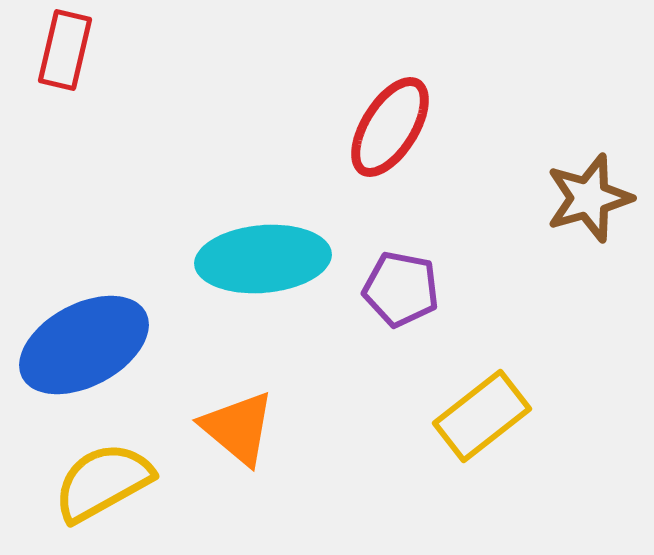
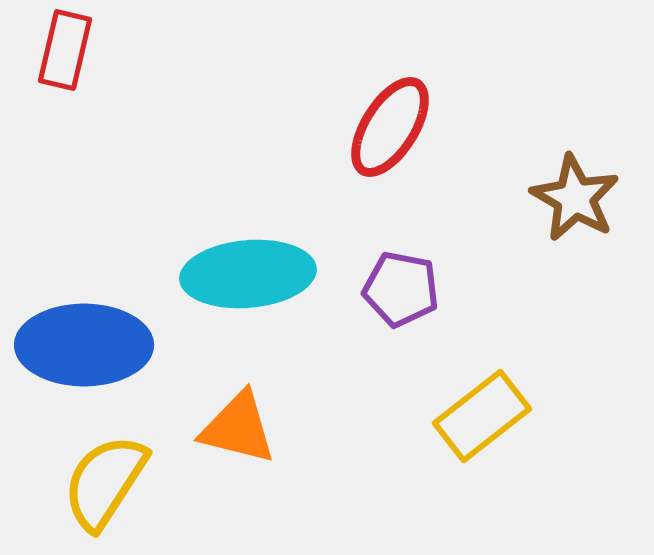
brown star: moved 14 px left; rotated 26 degrees counterclockwise
cyan ellipse: moved 15 px left, 15 px down
blue ellipse: rotated 28 degrees clockwise
orange triangle: rotated 26 degrees counterclockwise
yellow semicircle: moved 2 px right; rotated 28 degrees counterclockwise
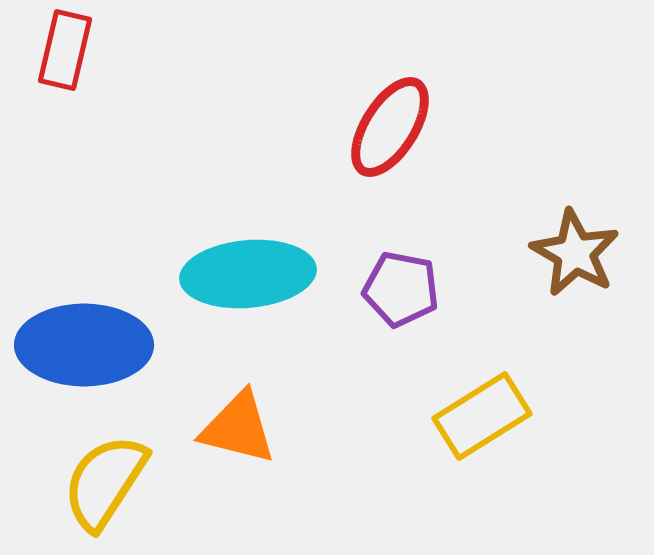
brown star: moved 55 px down
yellow rectangle: rotated 6 degrees clockwise
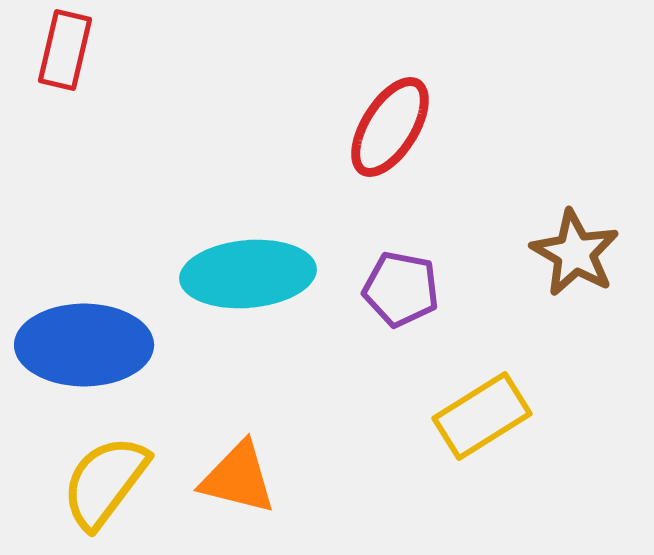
orange triangle: moved 50 px down
yellow semicircle: rotated 4 degrees clockwise
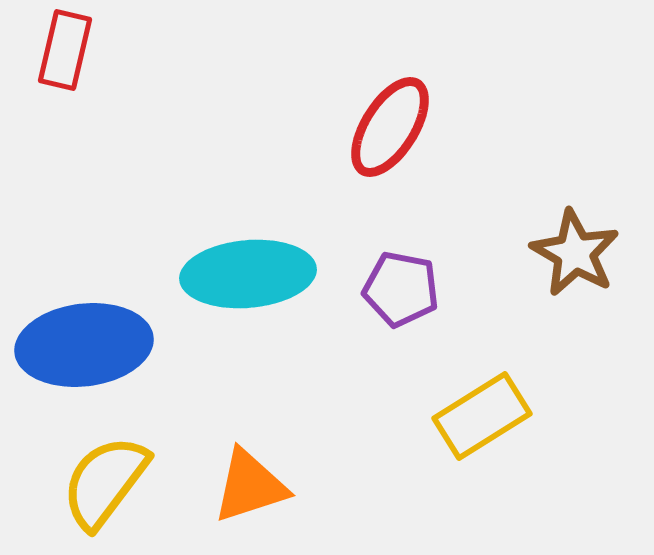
blue ellipse: rotated 7 degrees counterclockwise
orange triangle: moved 12 px right, 8 px down; rotated 32 degrees counterclockwise
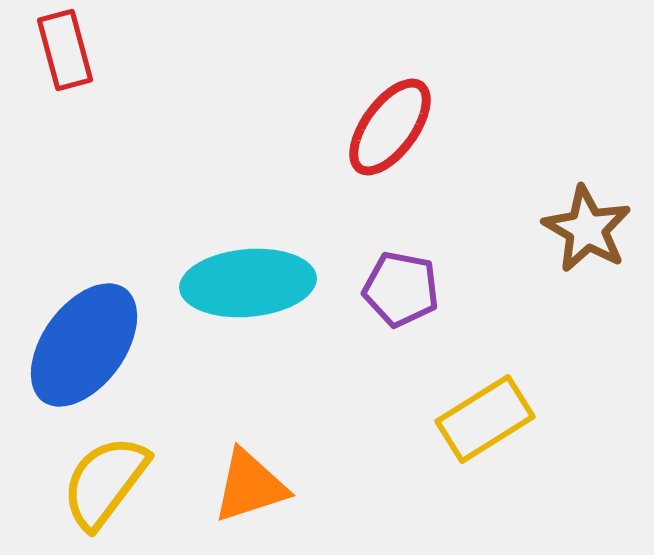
red rectangle: rotated 28 degrees counterclockwise
red ellipse: rotated 4 degrees clockwise
brown star: moved 12 px right, 24 px up
cyan ellipse: moved 9 px down
blue ellipse: rotated 47 degrees counterclockwise
yellow rectangle: moved 3 px right, 3 px down
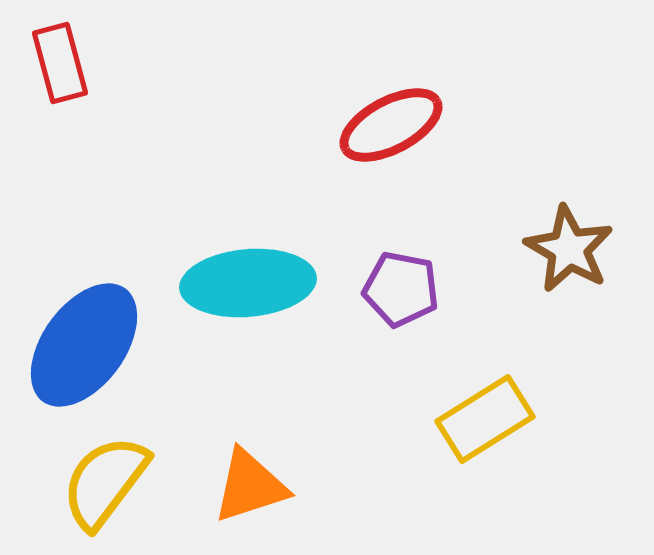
red rectangle: moved 5 px left, 13 px down
red ellipse: moved 1 px right, 2 px up; rotated 26 degrees clockwise
brown star: moved 18 px left, 20 px down
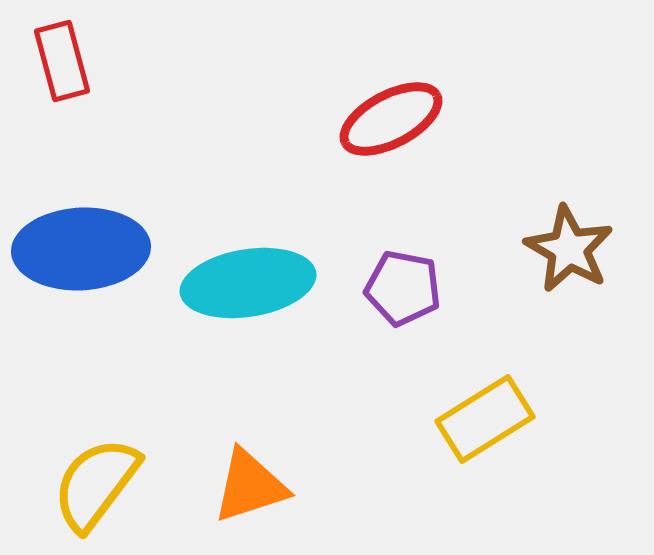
red rectangle: moved 2 px right, 2 px up
red ellipse: moved 6 px up
cyan ellipse: rotated 4 degrees counterclockwise
purple pentagon: moved 2 px right, 1 px up
blue ellipse: moved 3 px left, 96 px up; rotated 51 degrees clockwise
yellow semicircle: moved 9 px left, 2 px down
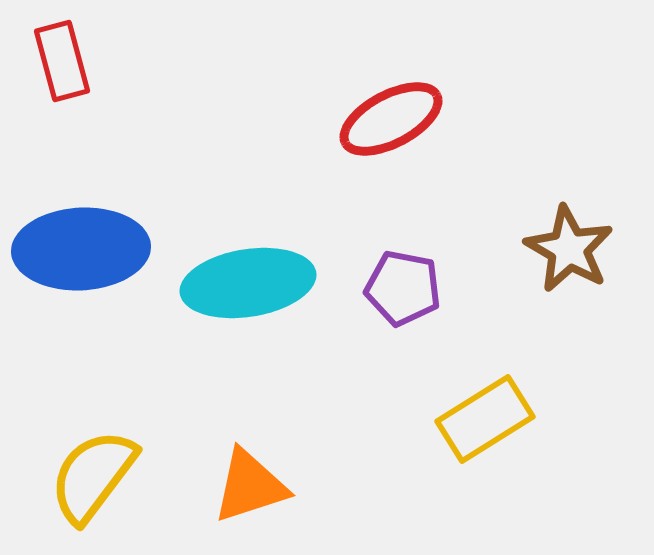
yellow semicircle: moved 3 px left, 8 px up
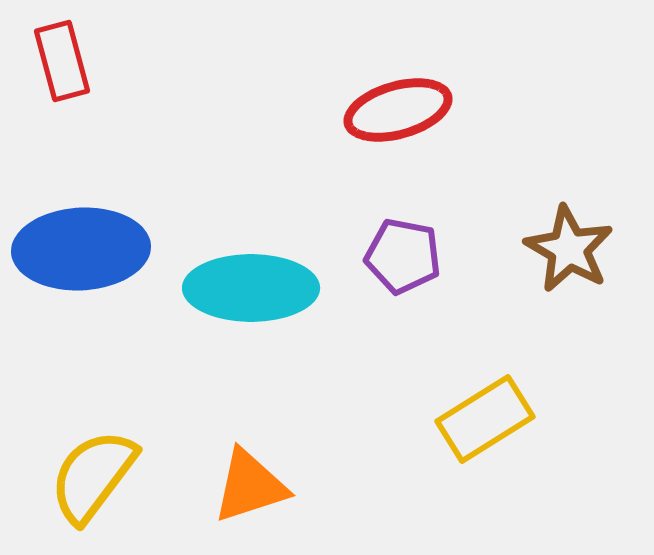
red ellipse: moved 7 px right, 9 px up; rotated 12 degrees clockwise
cyan ellipse: moved 3 px right, 5 px down; rotated 9 degrees clockwise
purple pentagon: moved 32 px up
